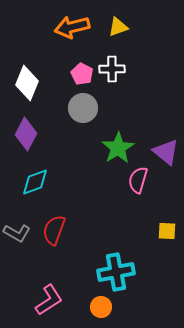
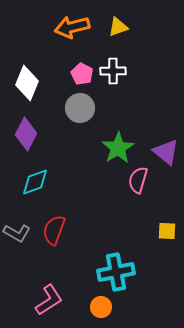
white cross: moved 1 px right, 2 px down
gray circle: moved 3 px left
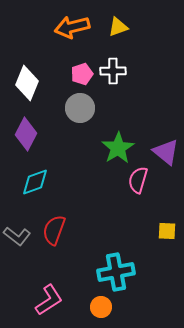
pink pentagon: rotated 25 degrees clockwise
gray L-shape: moved 3 px down; rotated 8 degrees clockwise
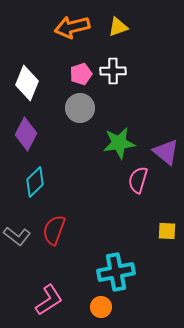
pink pentagon: moved 1 px left
green star: moved 1 px right, 5 px up; rotated 24 degrees clockwise
cyan diamond: rotated 24 degrees counterclockwise
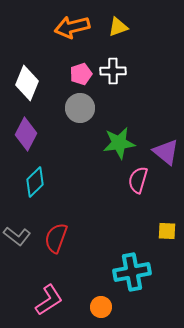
red semicircle: moved 2 px right, 8 px down
cyan cross: moved 16 px right
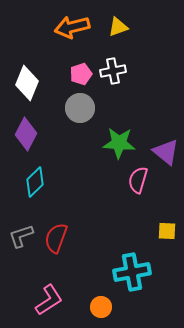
white cross: rotated 10 degrees counterclockwise
green star: rotated 12 degrees clockwise
gray L-shape: moved 4 px right; rotated 124 degrees clockwise
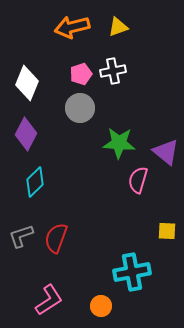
orange circle: moved 1 px up
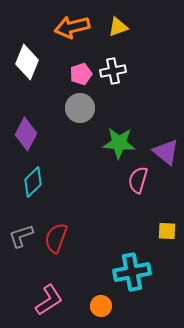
white diamond: moved 21 px up
cyan diamond: moved 2 px left
